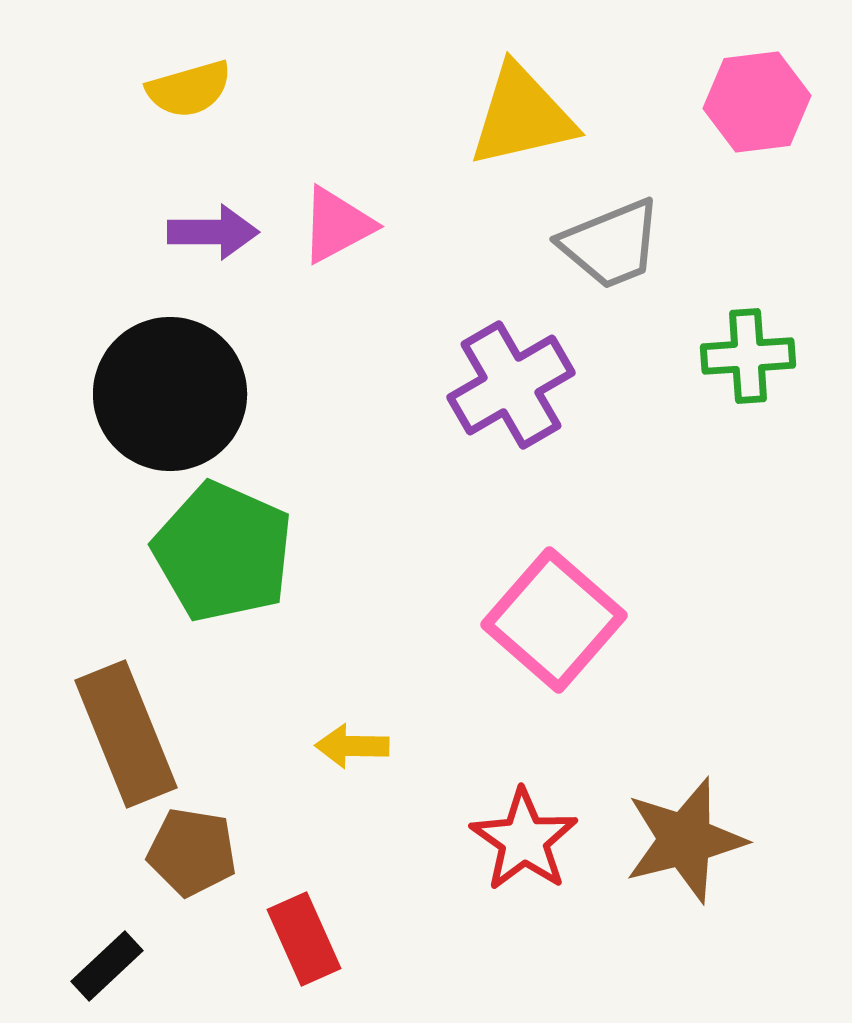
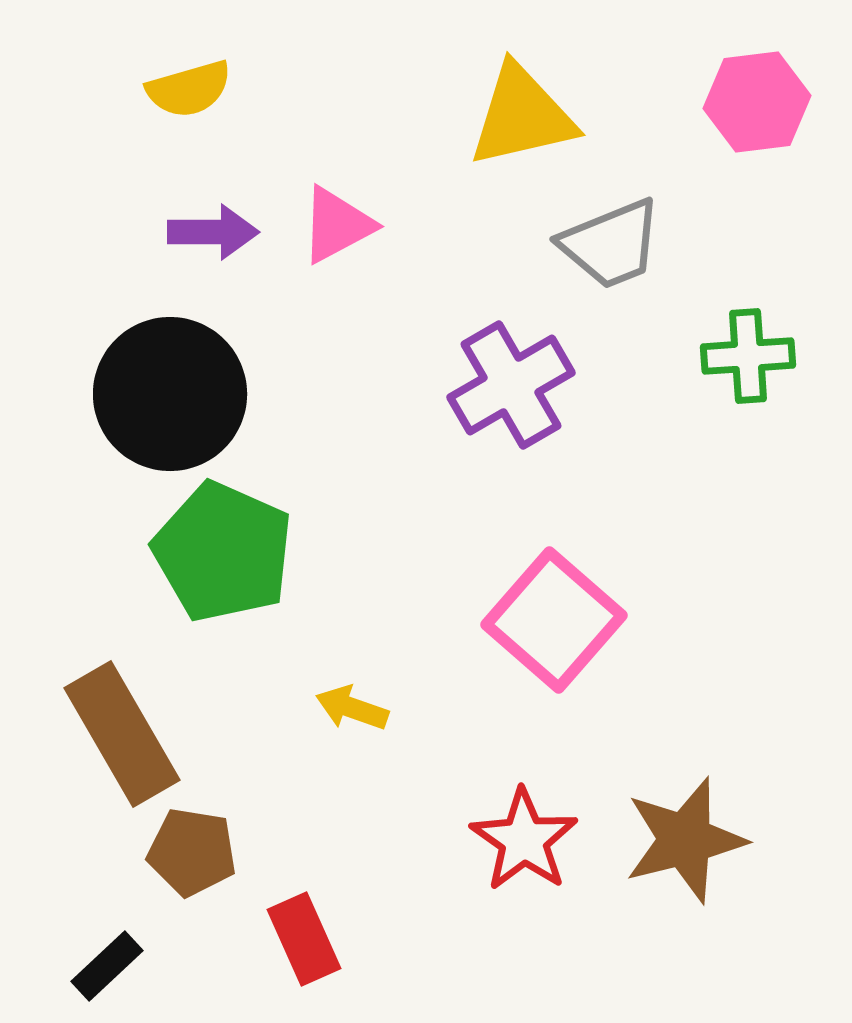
brown rectangle: moved 4 px left; rotated 8 degrees counterclockwise
yellow arrow: moved 38 px up; rotated 18 degrees clockwise
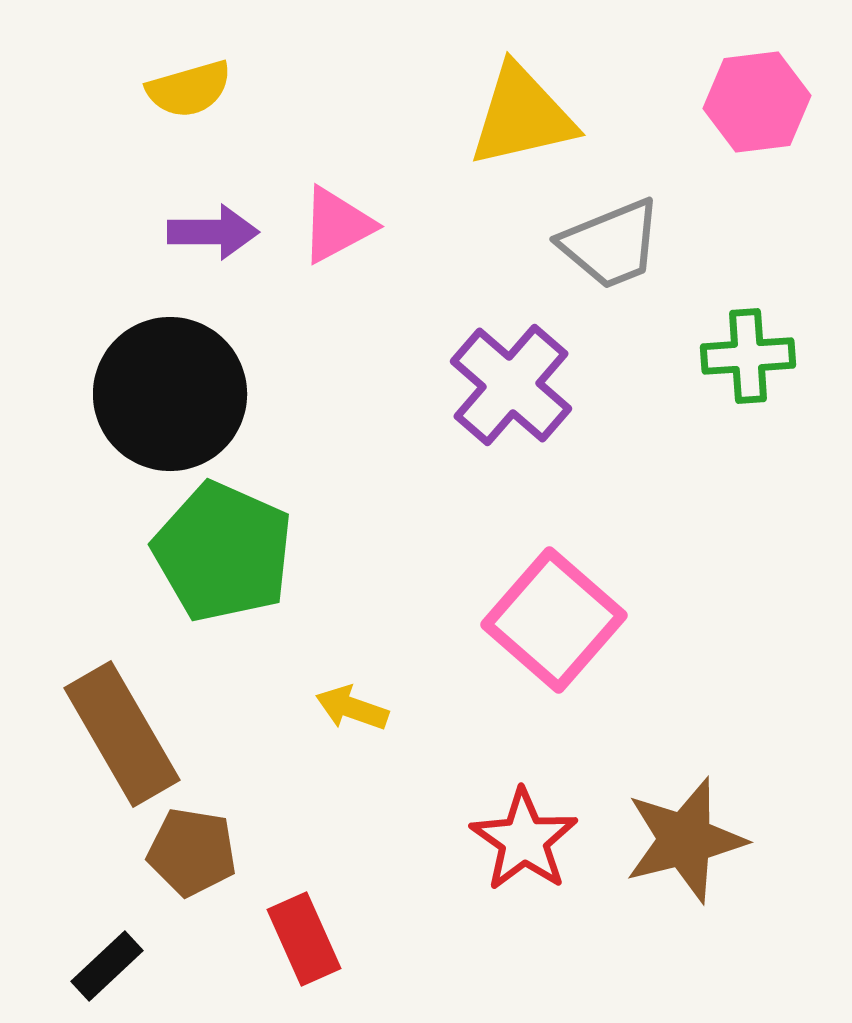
purple cross: rotated 19 degrees counterclockwise
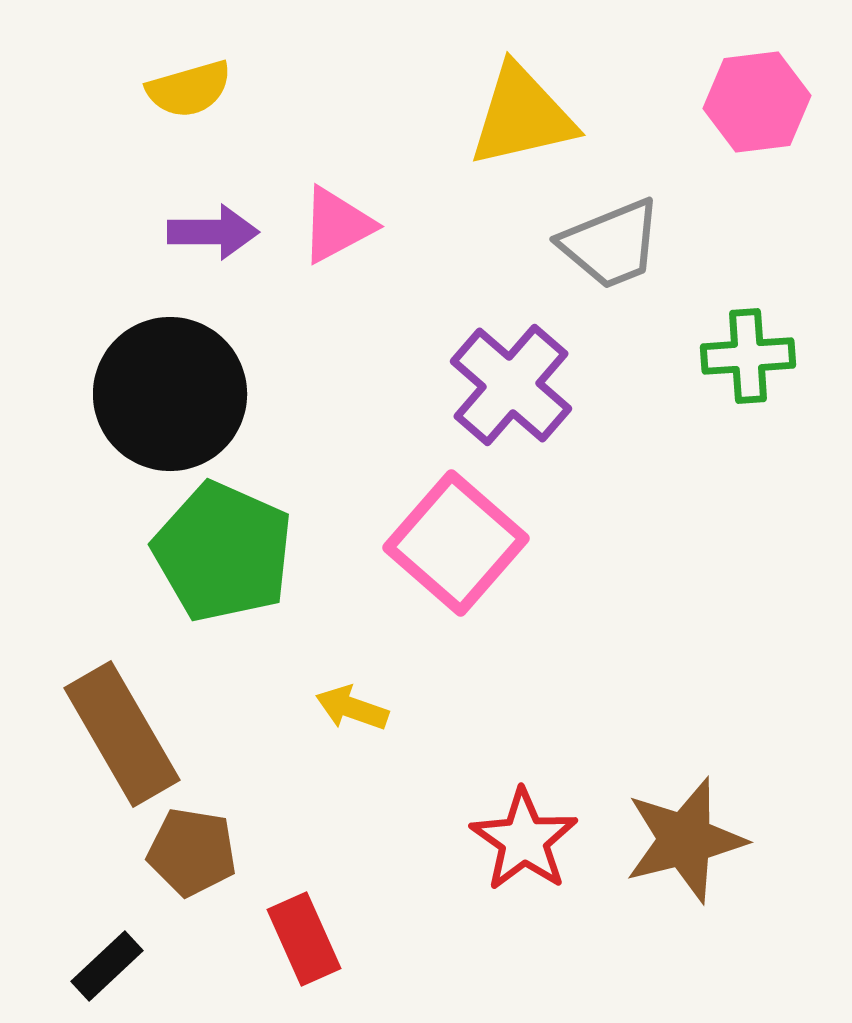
pink square: moved 98 px left, 77 px up
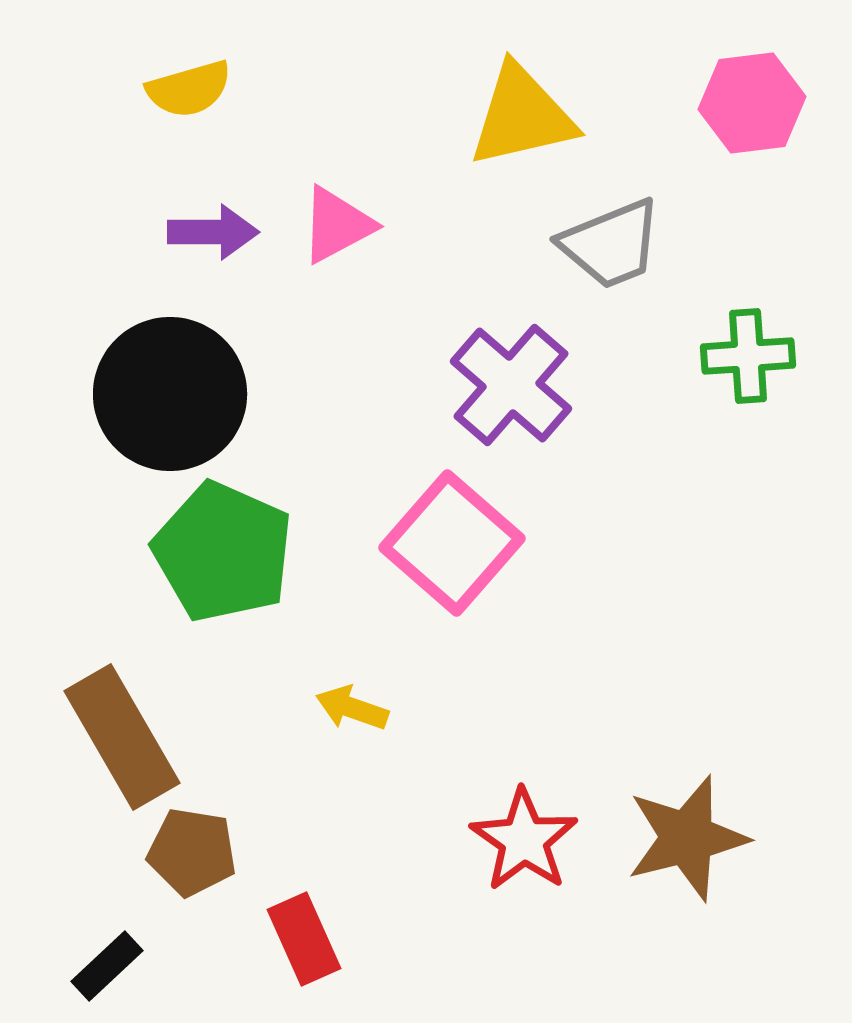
pink hexagon: moved 5 px left, 1 px down
pink square: moved 4 px left
brown rectangle: moved 3 px down
brown star: moved 2 px right, 2 px up
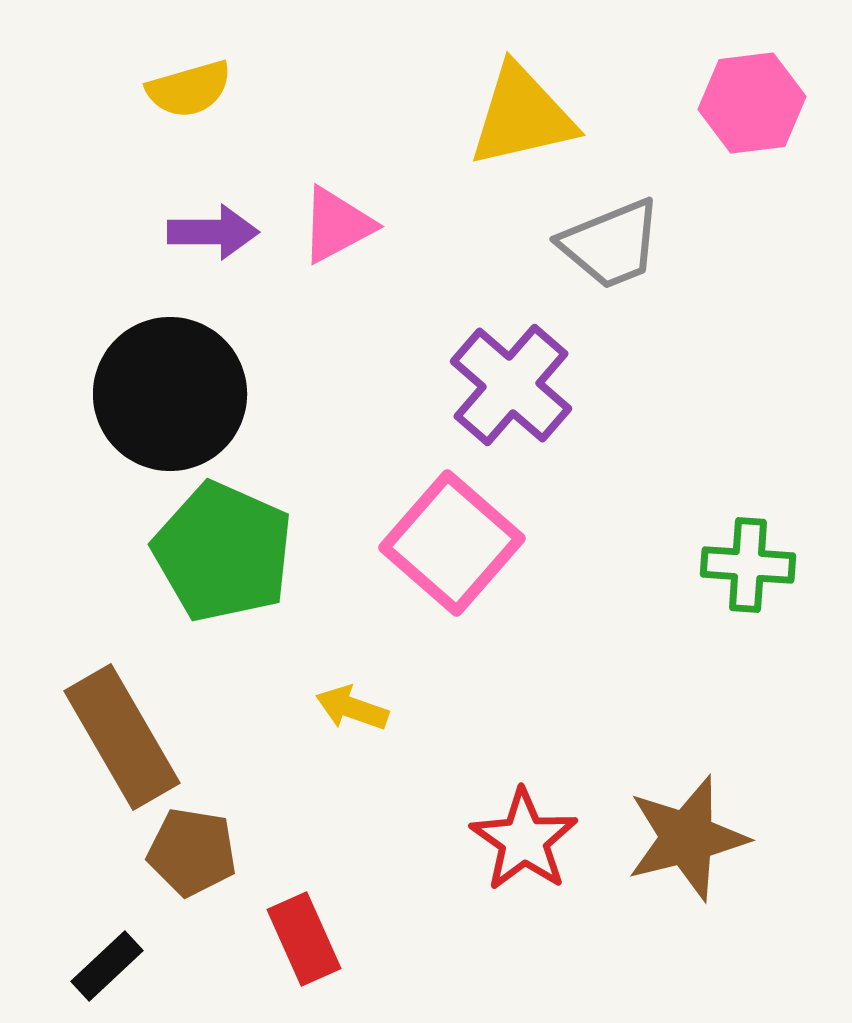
green cross: moved 209 px down; rotated 8 degrees clockwise
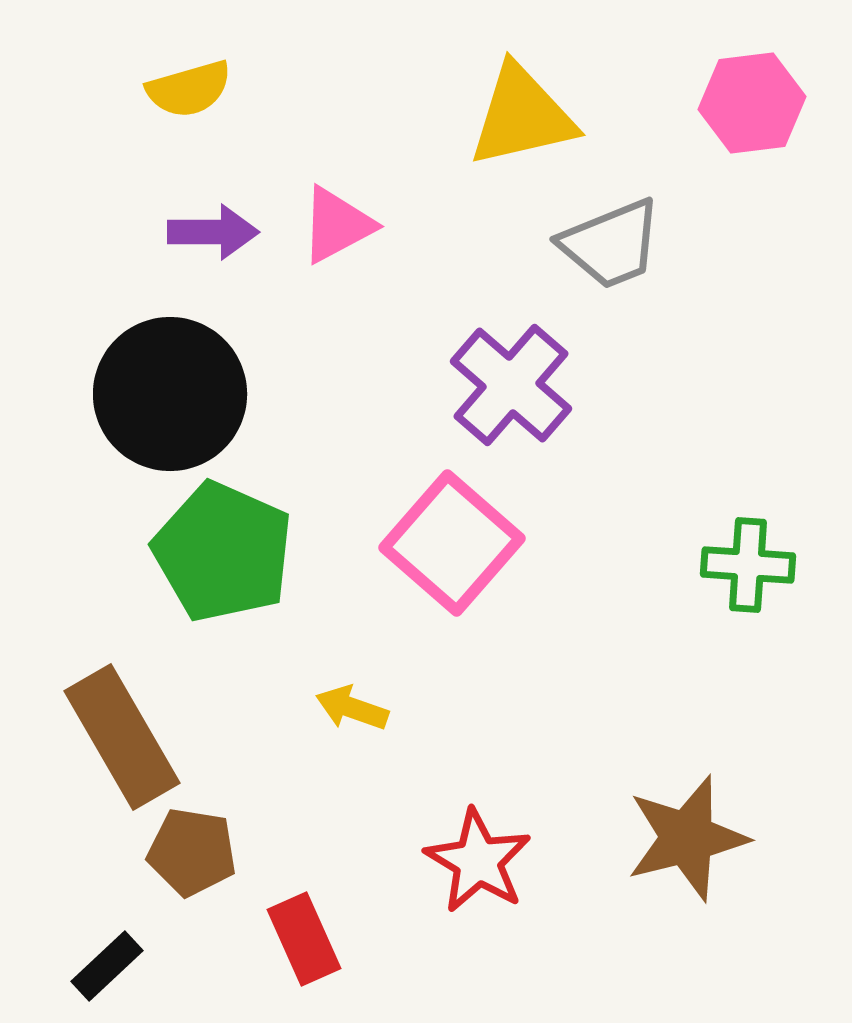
red star: moved 46 px left, 21 px down; rotated 4 degrees counterclockwise
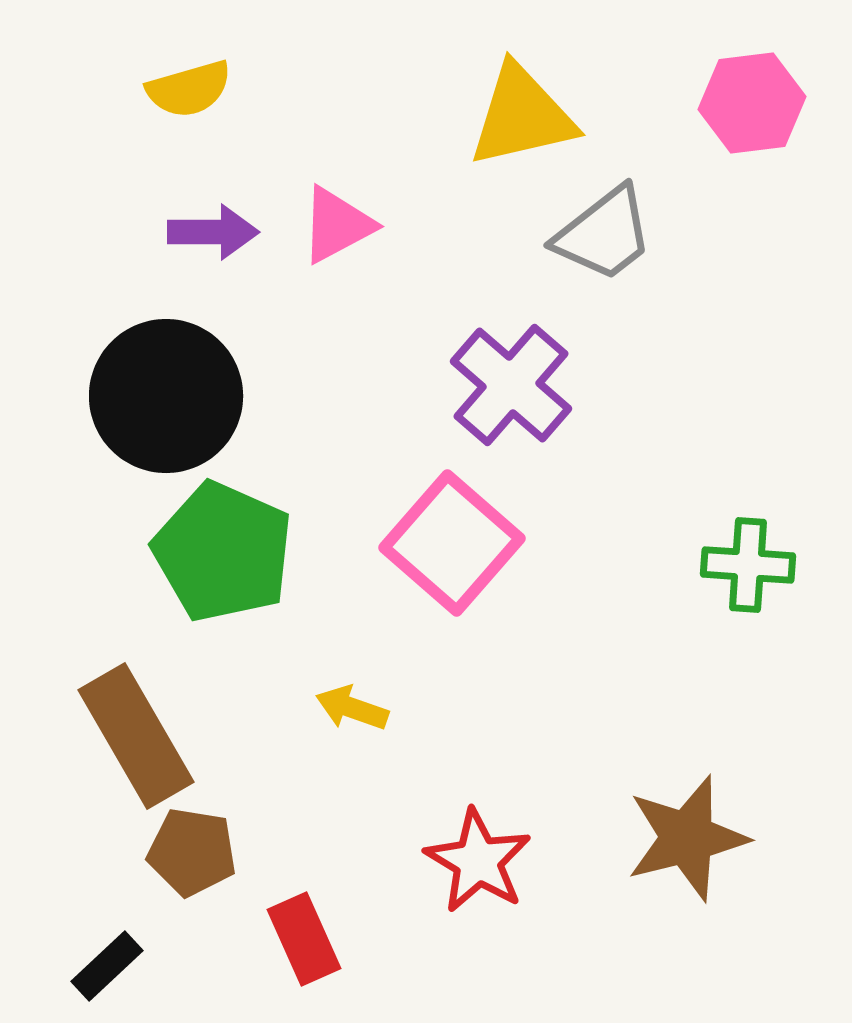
gray trapezoid: moved 7 px left, 10 px up; rotated 16 degrees counterclockwise
black circle: moved 4 px left, 2 px down
brown rectangle: moved 14 px right, 1 px up
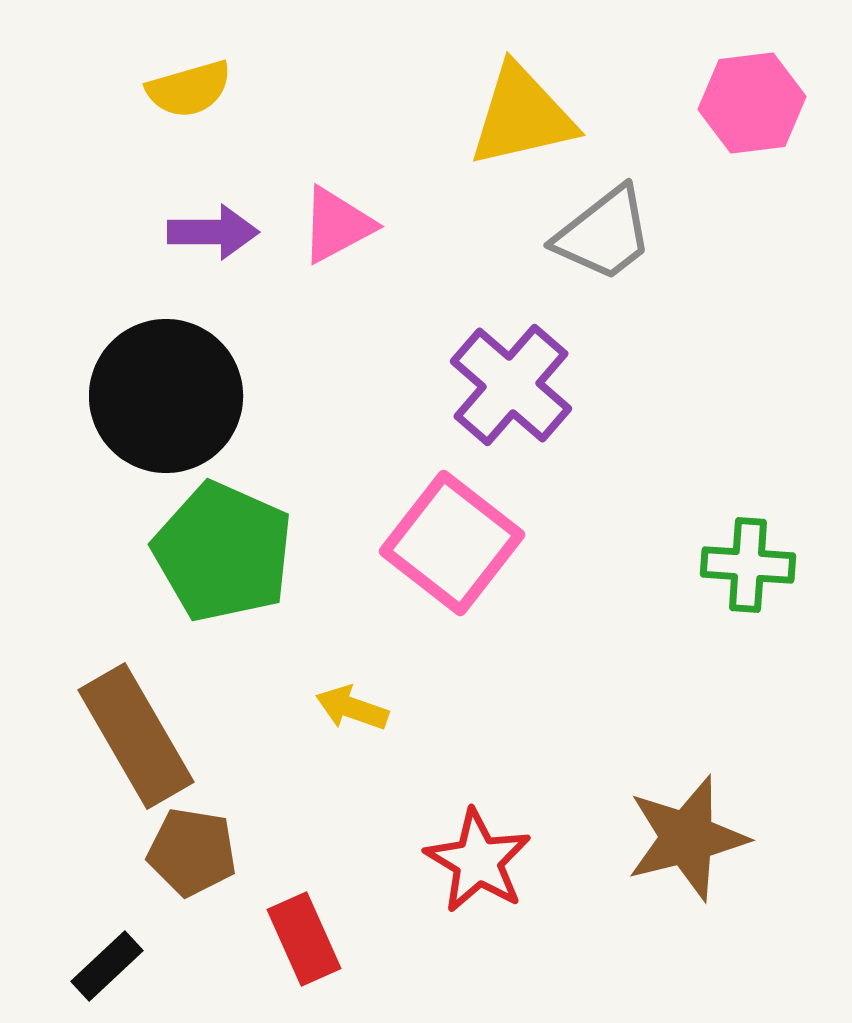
pink square: rotated 3 degrees counterclockwise
